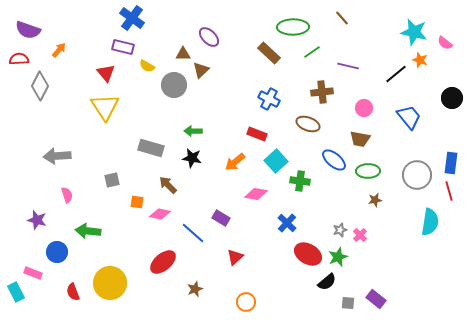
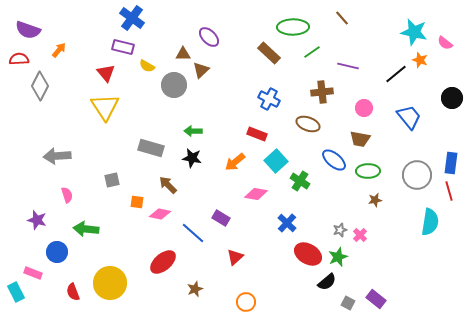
green cross at (300, 181): rotated 24 degrees clockwise
green arrow at (88, 231): moved 2 px left, 2 px up
gray square at (348, 303): rotated 24 degrees clockwise
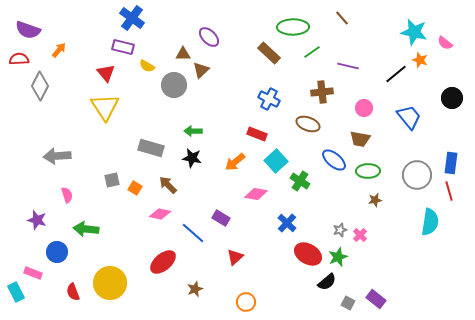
orange square at (137, 202): moved 2 px left, 14 px up; rotated 24 degrees clockwise
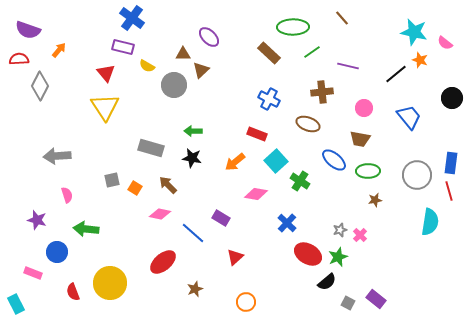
cyan rectangle at (16, 292): moved 12 px down
